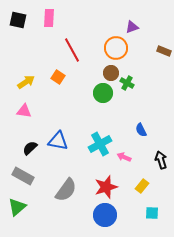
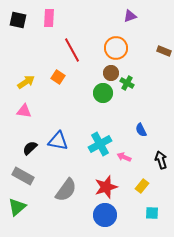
purple triangle: moved 2 px left, 11 px up
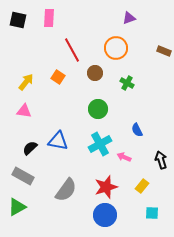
purple triangle: moved 1 px left, 2 px down
brown circle: moved 16 px left
yellow arrow: rotated 18 degrees counterclockwise
green circle: moved 5 px left, 16 px down
blue semicircle: moved 4 px left
green triangle: rotated 12 degrees clockwise
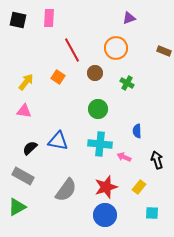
blue semicircle: moved 1 px down; rotated 24 degrees clockwise
cyan cross: rotated 35 degrees clockwise
black arrow: moved 4 px left
yellow rectangle: moved 3 px left, 1 px down
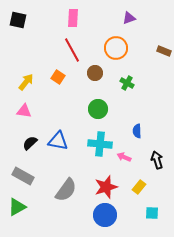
pink rectangle: moved 24 px right
black semicircle: moved 5 px up
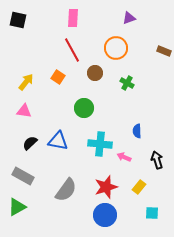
green circle: moved 14 px left, 1 px up
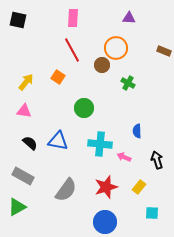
purple triangle: rotated 24 degrees clockwise
brown circle: moved 7 px right, 8 px up
green cross: moved 1 px right
black semicircle: rotated 84 degrees clockwise
blue circle: moved 7 px down
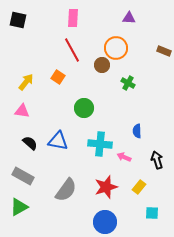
pink triangle: moved 2 px left
green triangle: moved 2 px right
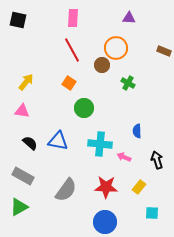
orange square: moved 11 px right, 6 px down
red star: rotated 20 degrees clockwise
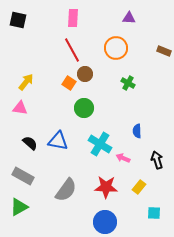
brown circle: moved 17 px left, 9 px down
pink triangle: moved 2 px left, 3 px up
cyan cross: rotated 25 degrees clockwise
pink arrow: moved 1 px left, 1 px down
cyan square: moved 2 px right
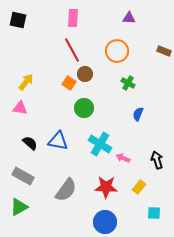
orange circle: moved 1 px right, 3 px down
blue semicircle: moved 1 px right, 17 px up; rotated 24 degrees clockwise
